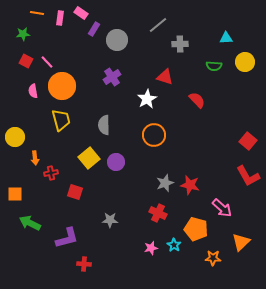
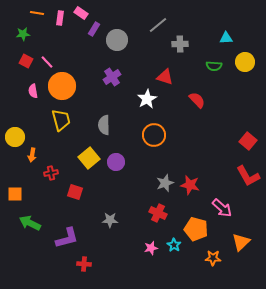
orange arrow at (35, 158): moved 3 px left, 3 px up; rotated 16 degrees clockwise
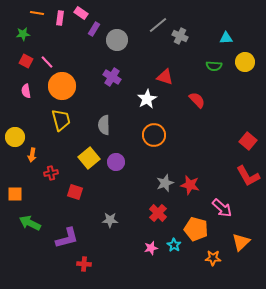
gray cross at (180, 44): moved 8 px up; rotated 28 degrees clockwise
purple cross at (112, 77): rotated 24 degrees counterclockwise
pink semicircle at (33, 91): moved 7 px left
red cross at (158, 213): rotated 18 degrees clockwise
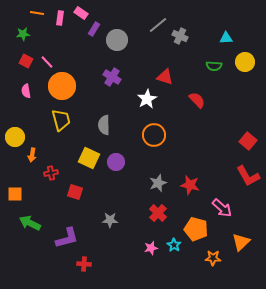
yellow square at (89, 158): rotated 25 degrees counterclockwise
gray star at (165, 183): moved 7 px left
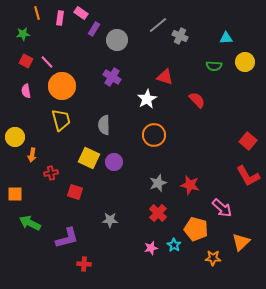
orange line at (37, 13): rotated 64 degrees clockwise
purple circle at (116, 162): moved 2 px left
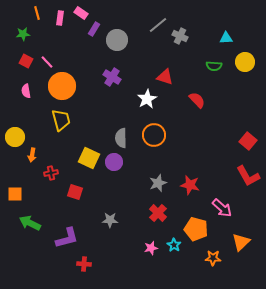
gray semicircle at (104, 125): moved 17 px right, 13 px down
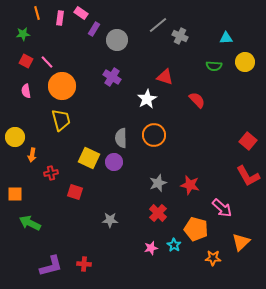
purple L-shape at (67, 238): moved 16 px left, 28 px down
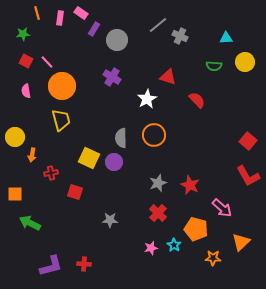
red triangle at (165, 77): moved 3 px right
red star at (190, 185): rotated 12 degrees clockwise
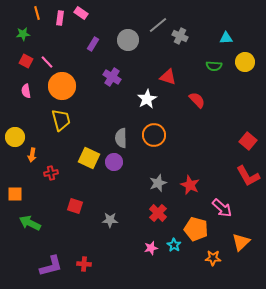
purple rectangle at (94, 29): moved 1 px left, 15 px down
gray circle at (117, 40): moved 11 px right
red square at (75, 192): moved 14 px down
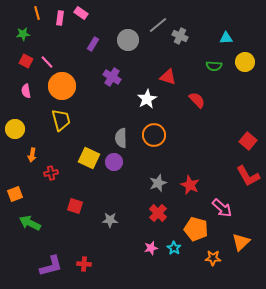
yellow circle at (15, 137): moved 8 px up
orange square at (15, 194): rotated 21 degrees counterclockwise
cyan star at (174, 245): moved 3 px down
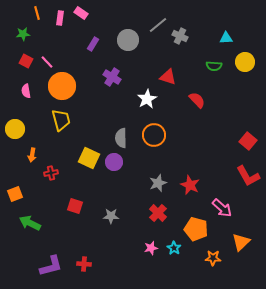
gray star at (110, 220): moved 1 px right, 4 px up
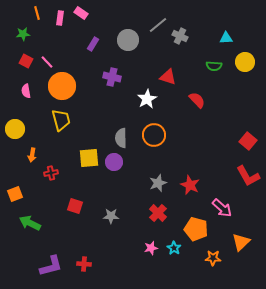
purple cross at (112, 77): rotated 18 degrees counterclockwise
yellow square at (89, 158): rotated 30 degrees counterclockwise
